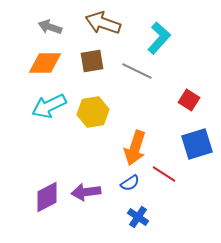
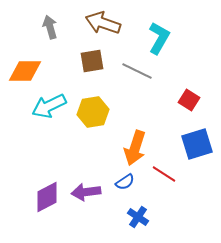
gray arrow: rotated 55 degrees clockwise
cyan L-shape: rotated 12 degrees counterclockwise
orange diamond: moved 20 px left, 8 px down
blue semicircle: moved 5 px left, 1 px up
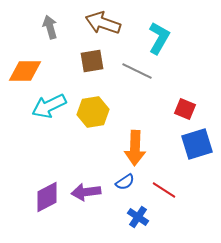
red square: moved 4 px left, 9 px down; rotated 10 degrees counterclockwise
orange arrow: rotated 16 degrees counterclockwise
red line: moved 16 px down
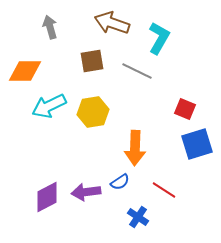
brown arrow: moved 9 px right
blue semicircle: moved 5 px left
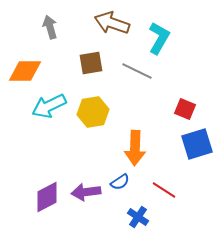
brown square: moved 1 px left, 2 px down
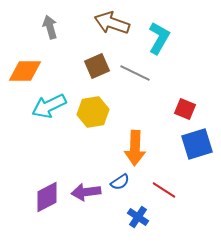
brown square: moved 6 px right, 3 px down; rotated 15 degrees counterclockwise
gray line: moved 2 px left, 2 px down
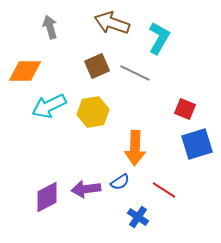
purple arrow: moved 3 px up
